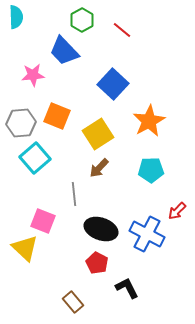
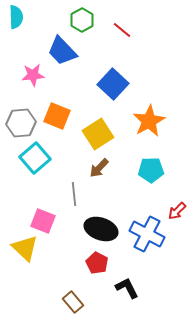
blue trapezoid: moved 2 px left
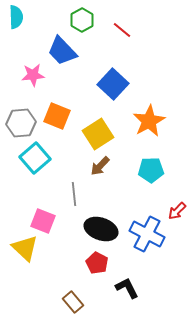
brown arrow: moved 1 px right, 2 px up
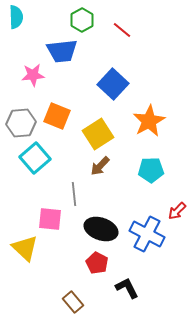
blue trapezoid: rotated 52 degrees counterclockwise
pink square: moved 7 px right, 2 px up; rotated 15 degrees counterclockwise
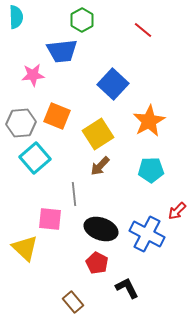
red line: moved 21 px right
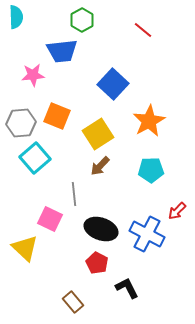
pink square: rotated 20 degrees clockwise
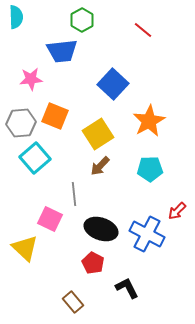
pink star: moved 2 px left, 4 px down
orange square: moved 2 px left
cyan pentagon: moved 1 px left, 1 px up
red pentagon: moved 4 px left
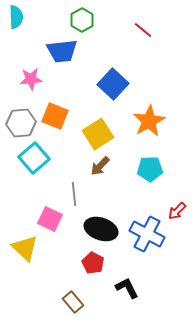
cyan square: moved 1 px left
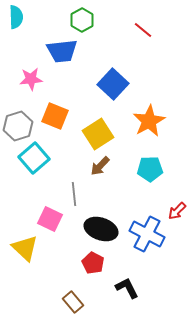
gray hexagon: moved 3 px left, 3 px down; rotated 12 degrees counterclockwise
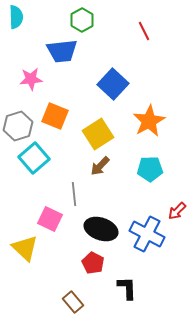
red line: moved 1 px right, 1 px down; rotated 24 degrees clockwise
black L-shape: rotated 25 degrees clockwise
